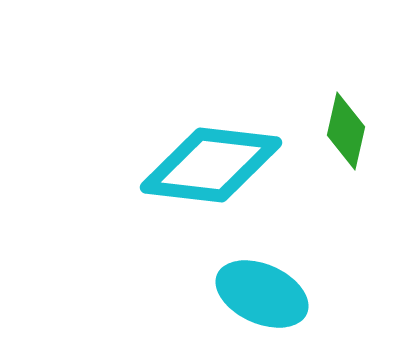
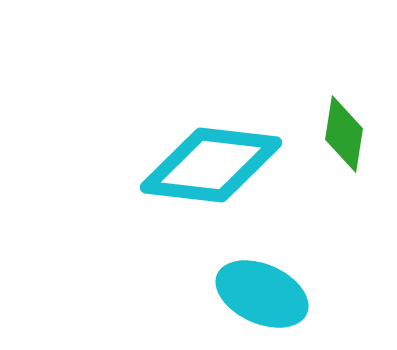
green diamond: moved 2 px left, 3 px down; rotated 4 degrees counterclockwise
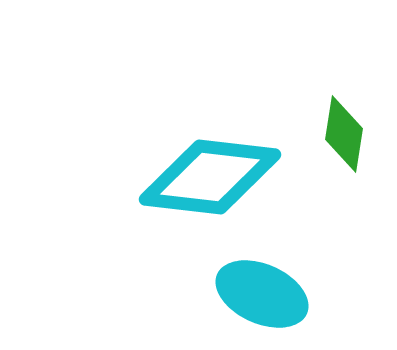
cyan diamond: moved 1 px left, 12 px down
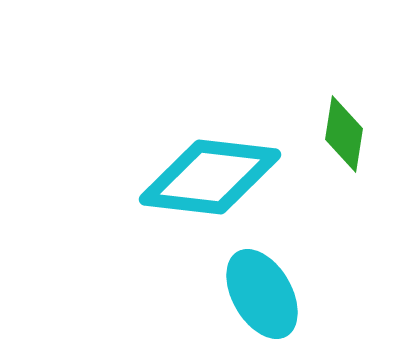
cyan ellipse: rotated 36 degrees clockwise
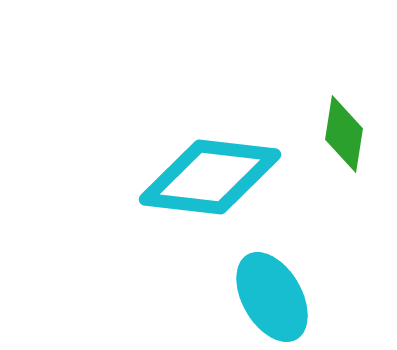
cyan ellipse: moved 10 px right, 3 px down
